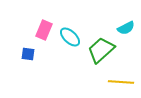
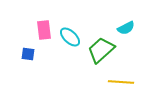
pink rectangle: rotated 30 degrees counterclockwise
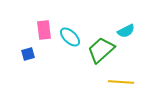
cyan semicircle: moved 3 px down
blue square: rotated 24 degrees counterclockwise
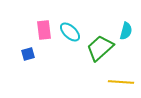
cyan semicircle: rotated 48 degrees counterclockwise
cyan ellipse: moved 5 px up
green trapezoid: moved 1 px left, 2 px up
